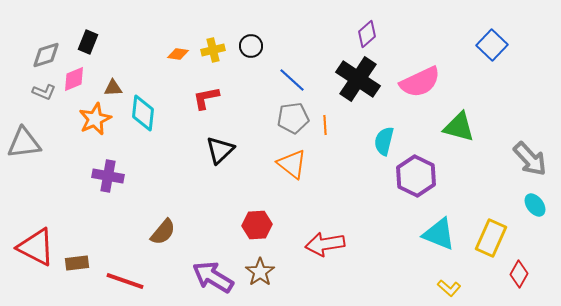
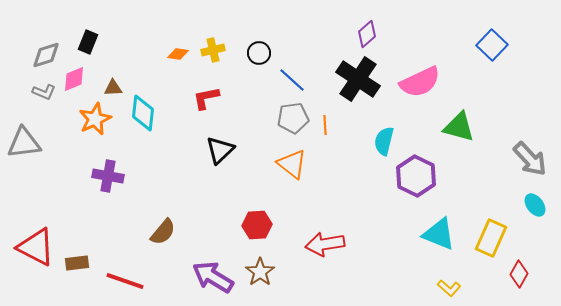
black circle: moved 8 px right, 7 px down
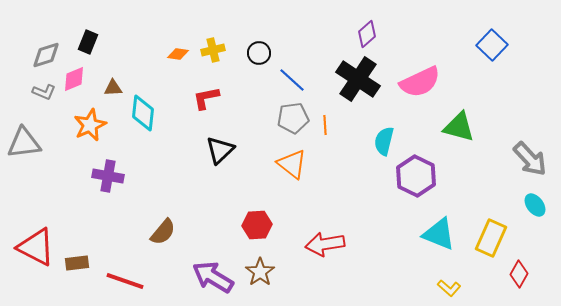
orange star: moved 5 px left, 6 px down
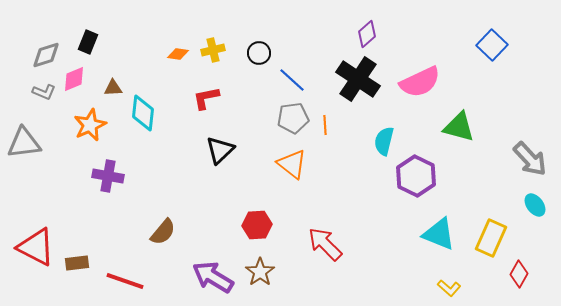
red arrow: rotated 54 degrees clockwise
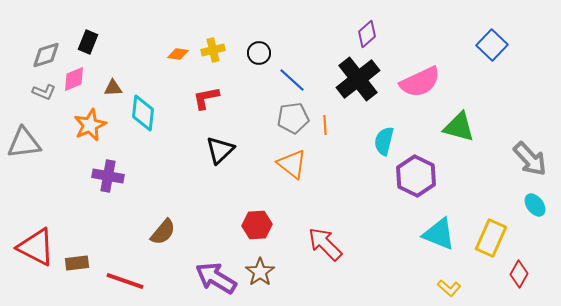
black cross: rotated 18 degrees clockwise
purple arrow: moved 3 px right, 1 px down
